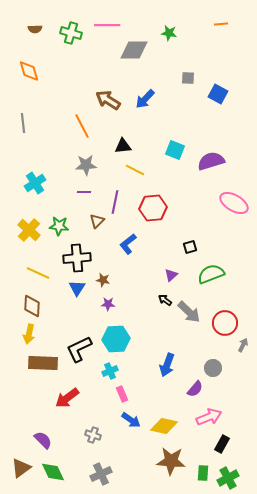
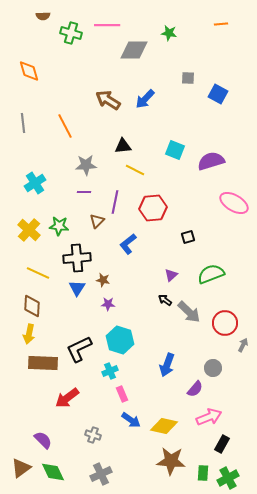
brown semicircle at (35, 29): moved 8 px right, 13 px up
orange line at (82, 126): moved 17 px left
black square at (190, 247): moved 2 px left, 10 px up
cyan hexagon at (116, 339): moved 4 px right, 1 px down; rotated 20 degrees clockwise
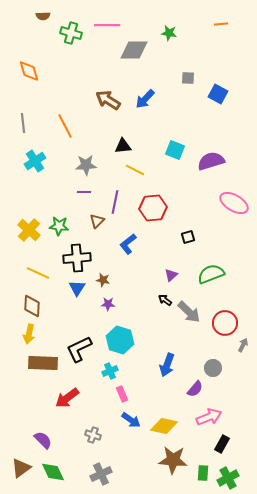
cyan cross at (35, 183): moved 22 px up
brown star at (171, 461): moved 2 px right, 1 px up
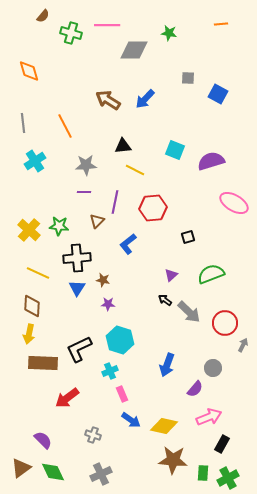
brown semicircle at (43, 16): rotated 48 degrees counterclockwise
